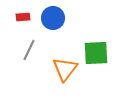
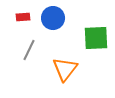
green square: moved 15 px up
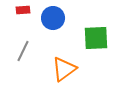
red rectangle: moved 7 px up
gray line: moved 6 px left, 1 px down
orange triangle: moved 1 px left; rotated 16 degrees clockwise
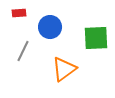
red rectangle: moved 4 px left, 3 px down
blue circle: moved 3 px left, 9 px down
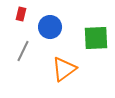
red rectangle: moved 2 px right, 1 px down; rotated 72 degrees counterclockwise
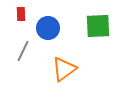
red rectangle: rotated 16 degrees counterclockwise
blue circle: moved 2 px left, 1 px down
green square: moved 2 px right, 12 px up
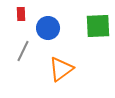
orange triangle: moved 3 px left
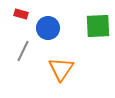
red rectangle: rotated 72 degrees counterclockwise
orange triangle: rotated 20 degrees counterclockwise
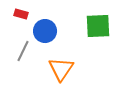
blue circle: moved 3 px left, 3 px down
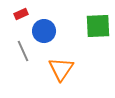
red rectangle: rotated 40 degrees counterclockwise
blue circle: moved 1 px left
gray line: rotated 50 degrees counterclockwise
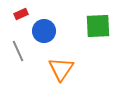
gray line: moved 5 px left
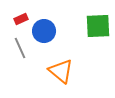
red rectangle: moved 5 px down
gray line: moved 2 px right, 3 px up
orange triangle: moved 2 px down; rotated 24 degrees counterclockwise
